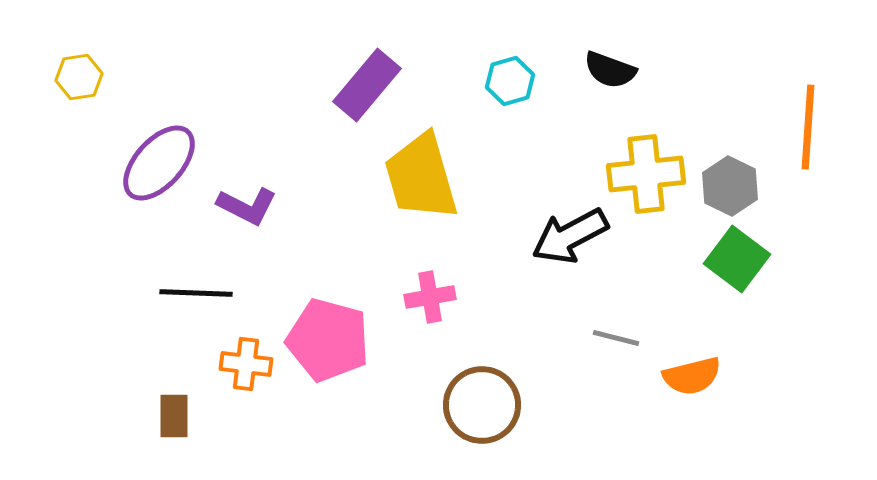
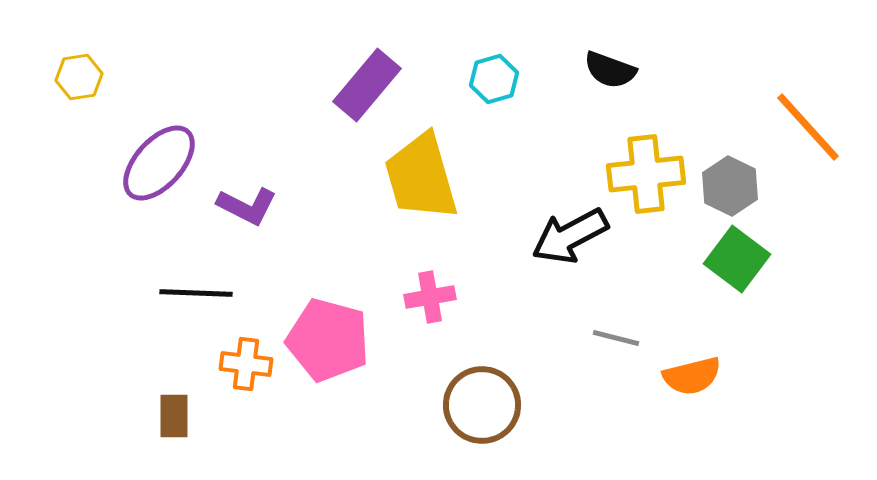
cyan hexagon: moved 16 px left, 2 px up
orange line: rotated 46 degrees counterclockwise
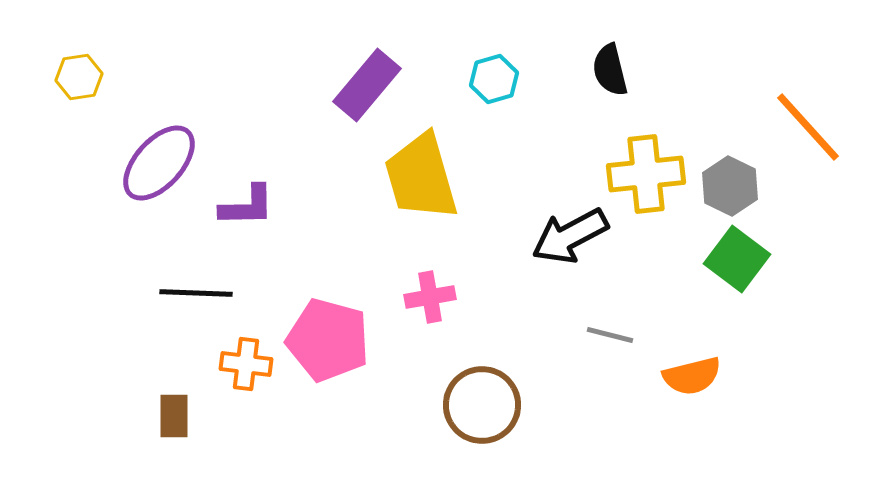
black semicircle: rotated 56 degrees clockwise
purple L-shape: rotated 28 degrees counterclockwise
gray line: moved 6 px left, 3 px up
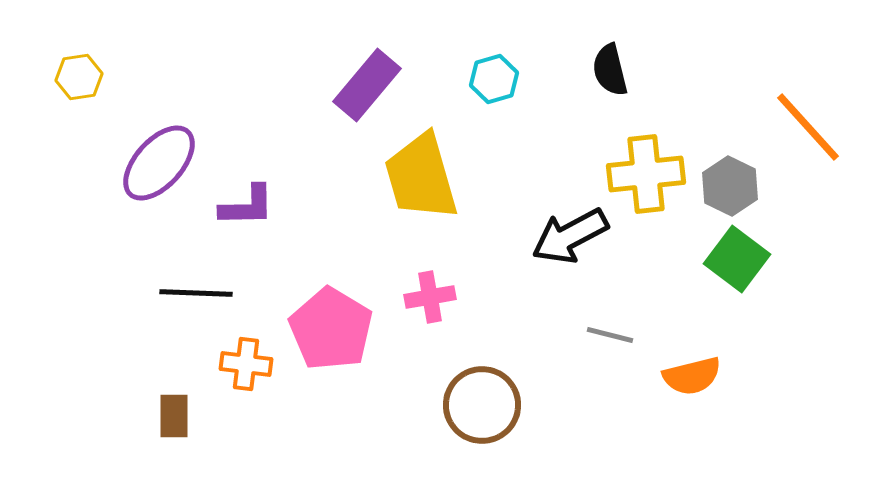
pink pentagon: moved 3 px right, 11 px up; rotated 16 degrees clockwise
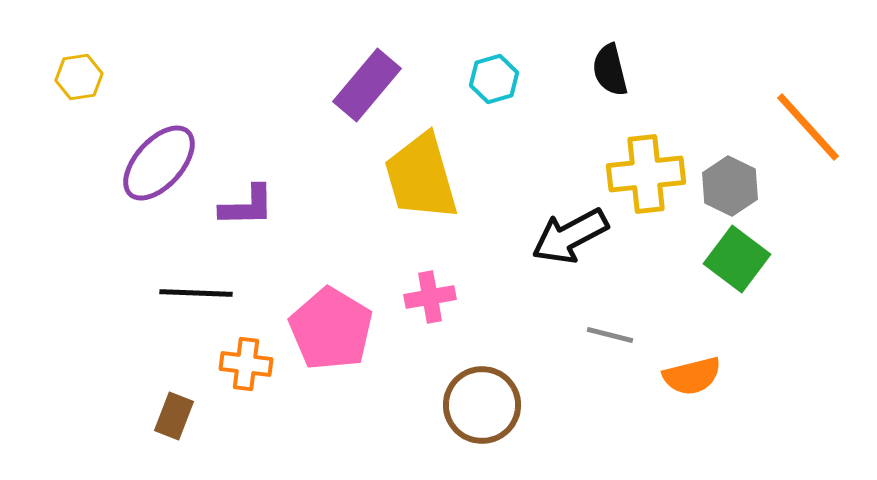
brown rectangle: rotated 21 degrees clockwise
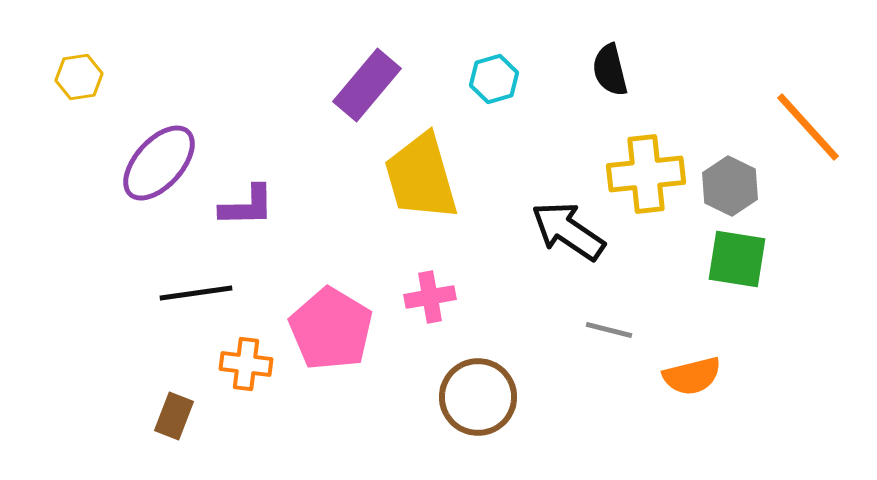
black arrow: moved 2 px left, 5 px up; rotated 62 degrees clockwise
green square: rotated 28 degrees counterclockwise
black line: rotated 10 degrees counterclockwise
gray line: moved 1 px left, 5 px up
brown circle: moved 4 px left, 8 px up
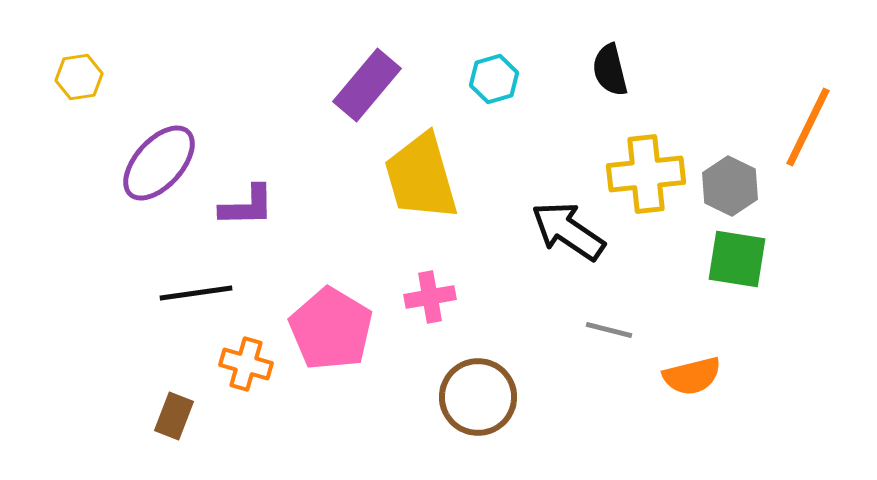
orange line: rotated 68 degrees clockwise
orange cross: rotated 9 degrees clockwise
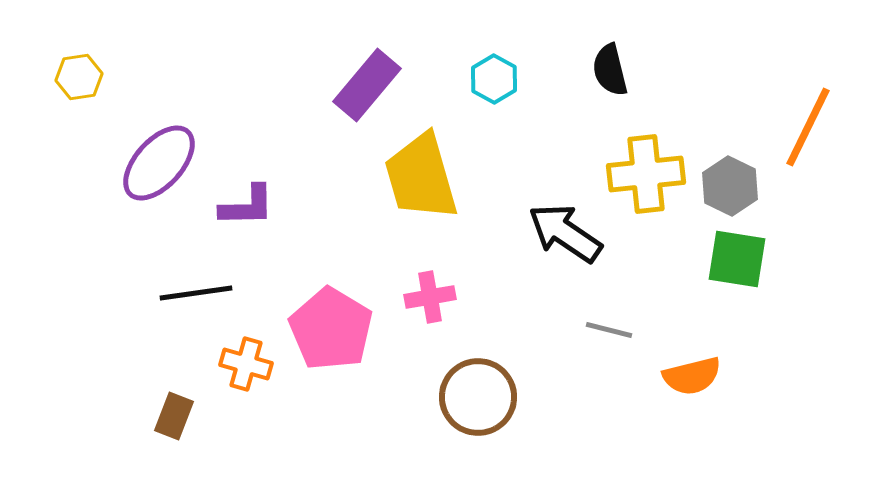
cyan hexagon: rotated 15 degrees counterclockwise
black arrow: moved 3 px left, 2 px down
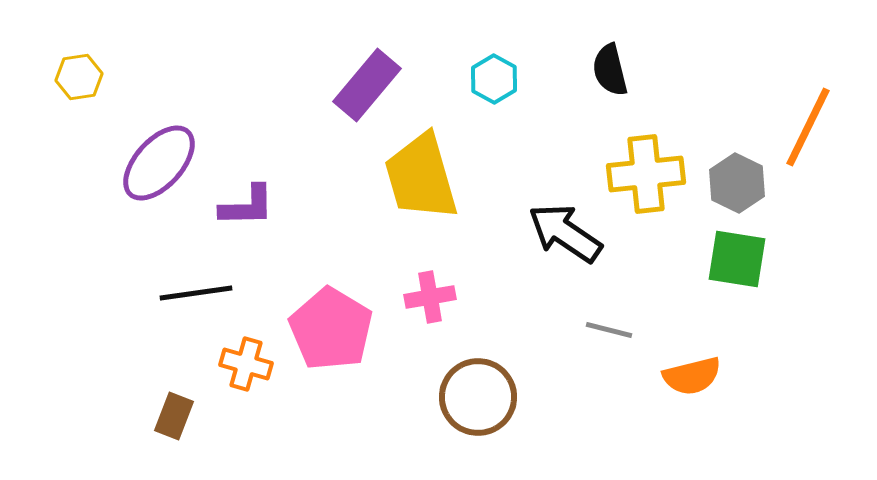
gray hexagon: moved 7 px right, 3 px up
